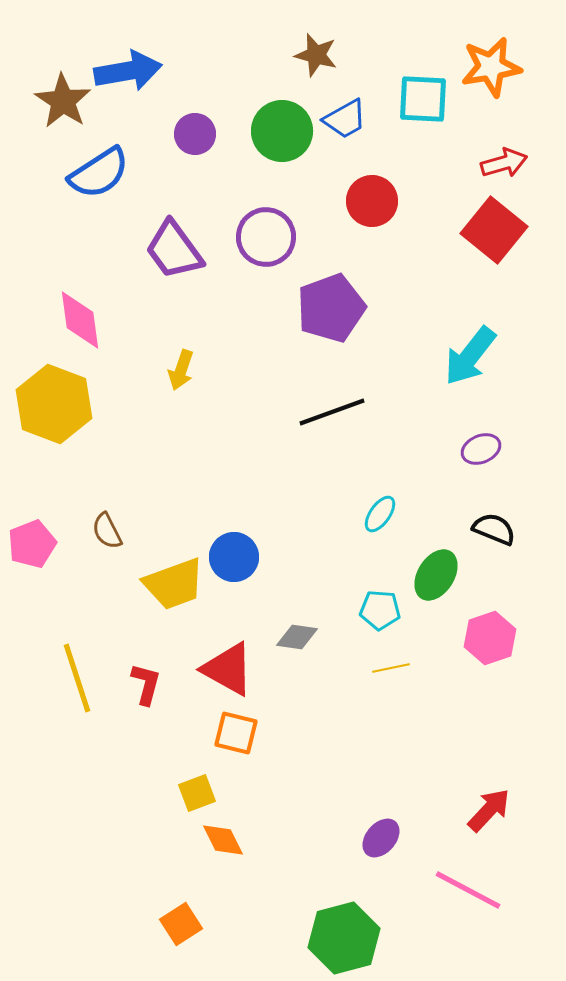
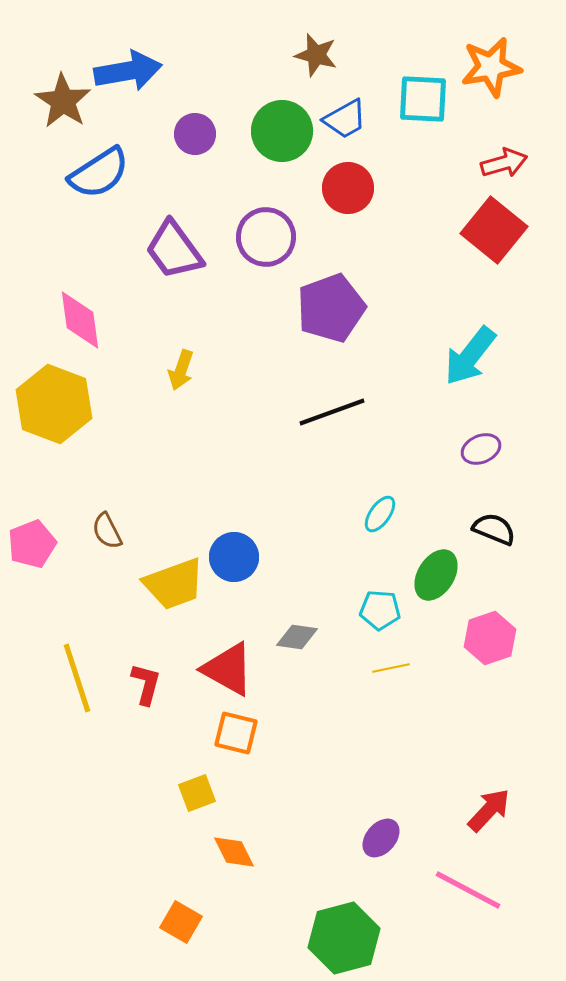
red circle at (372, 201): moved 24 px left, 13 px up
orange diamond at (223, 840): moved 11 px right, 12 px down
orange square at (181, 924): moved 2 px up; rotated 27 degrees counterclockwise
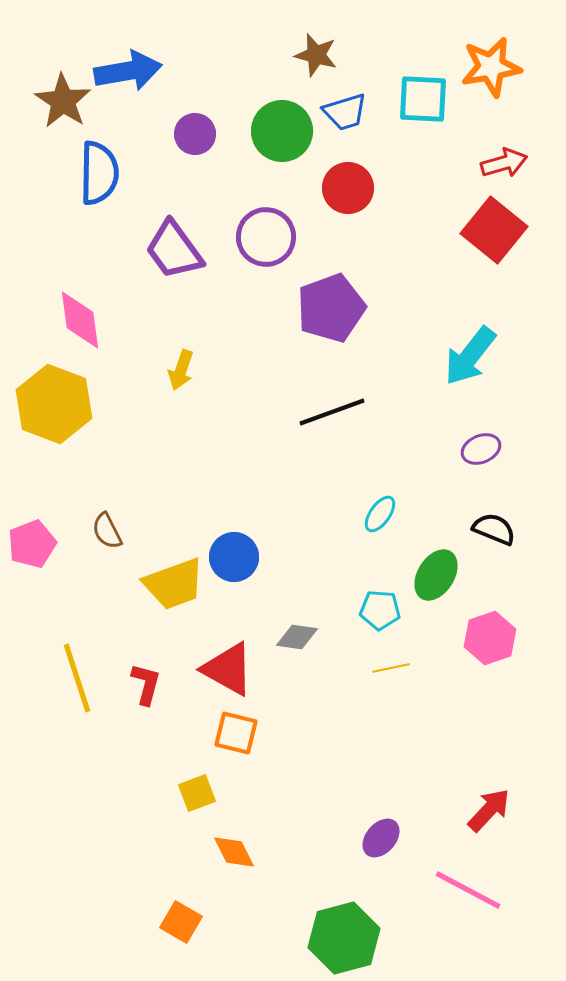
blue trapezoid at (345, 119): moved 7 px up; rotated 12 degrees clockwise
blue semicircle at (99, 173): rotated 56 degrees counterclockwise
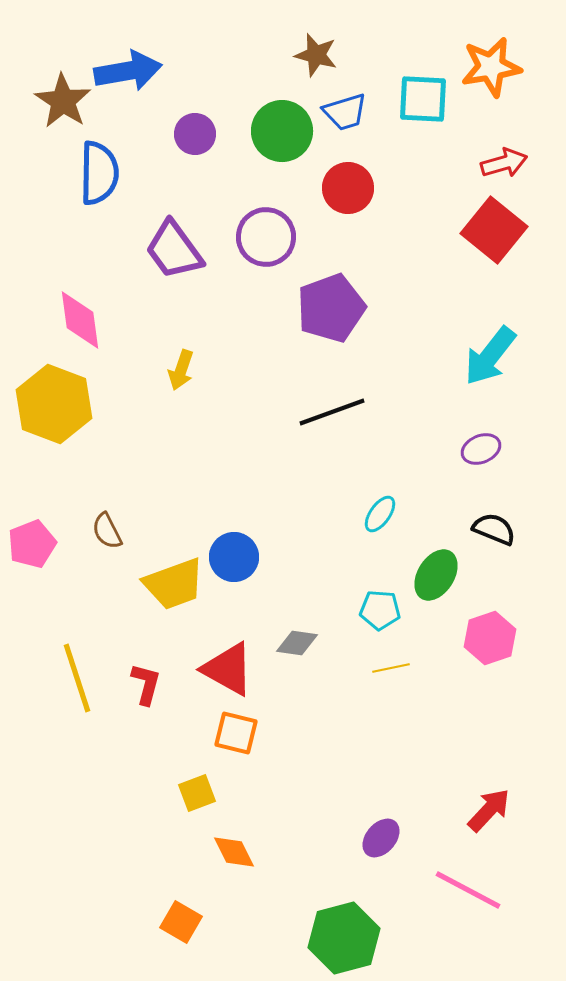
cyan arrow at (470, 356): moved 20 px right
gray diamond at (297, 637): moved 6 px down
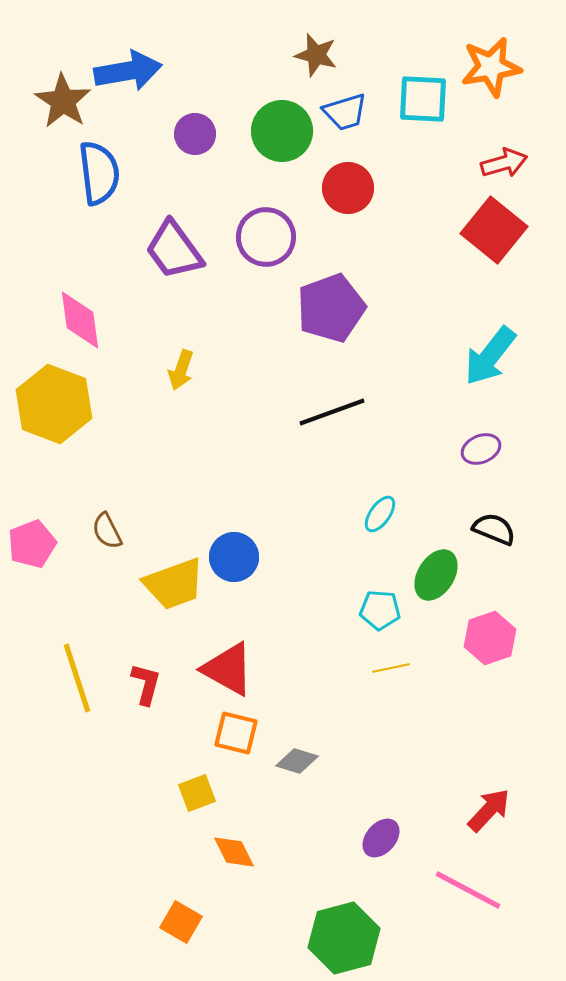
blue semicircle at (99, 173): rotated 8 degrees counterclockwise
gray diamond at (297, 643): moved 118 px down; rotated 9 degrees clockwise
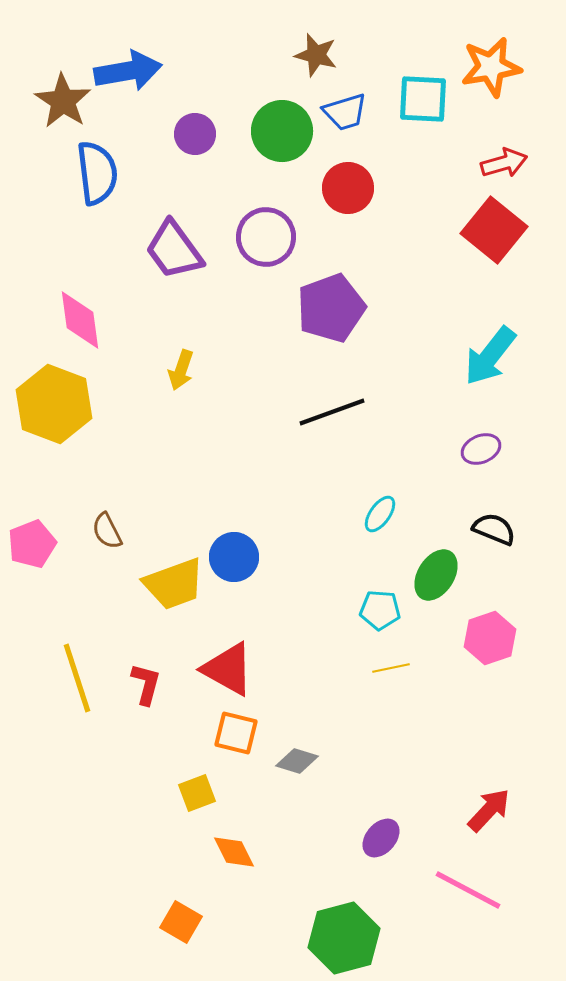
blue semicircle at (99, 173): moved 2 px left
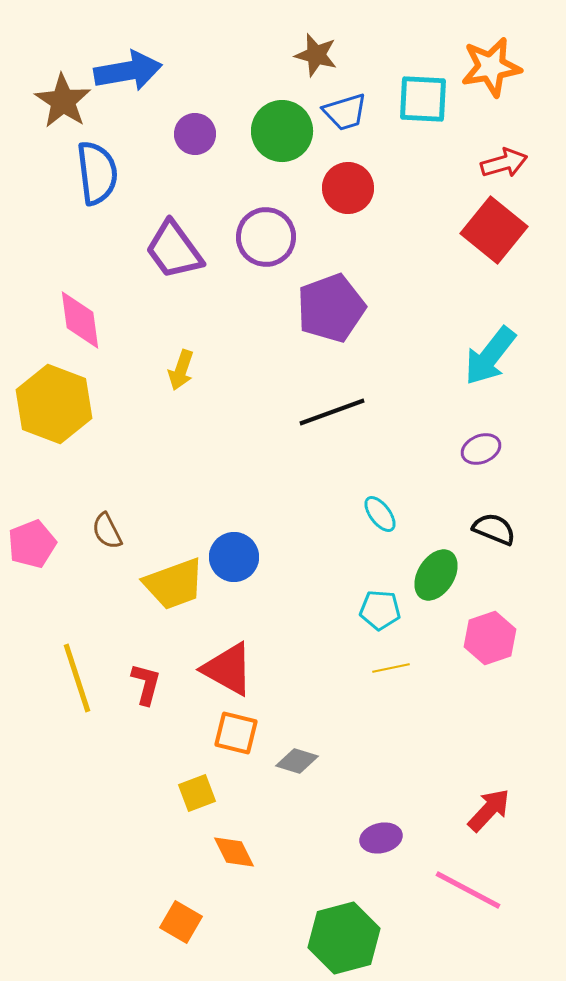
cyan ellipse at (380, 514): rotated 72 degrees counterclockwise
purple ellipse at (381, 838): rotated 36 degrees clockwise
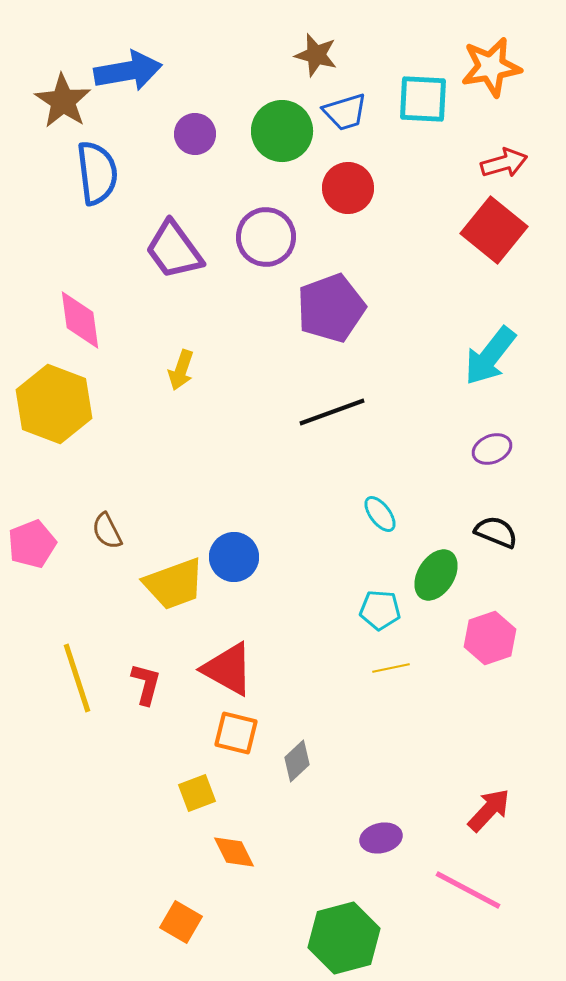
purple ellipse at (481, 449): moved 11 px right
black semicircle at (494, 529): moved 2 px right, 3 px down
gray diamond at (297, 761): rotated 60 degrees counterclockwise
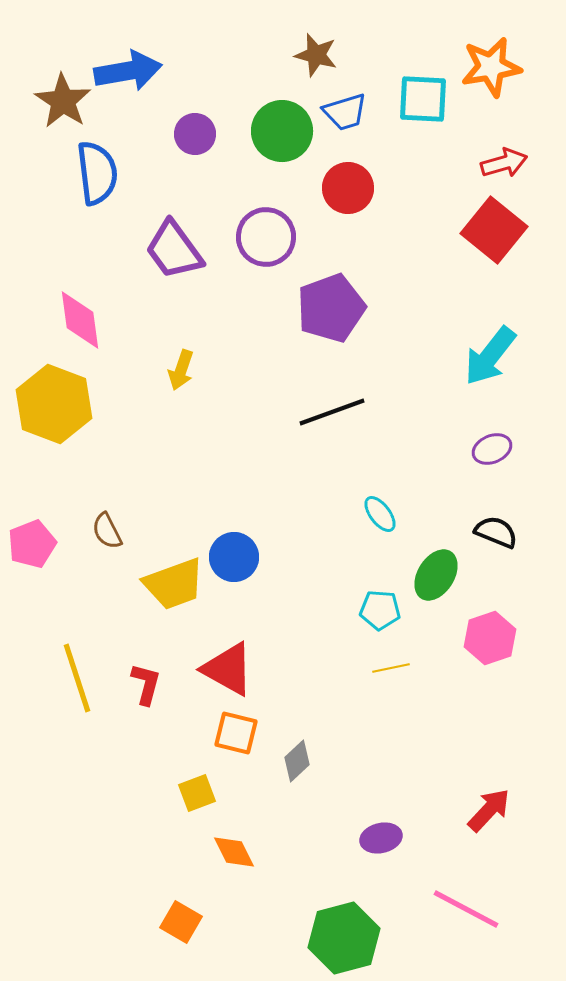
pink line at (468, 890): moved 2 px left, 19 px down
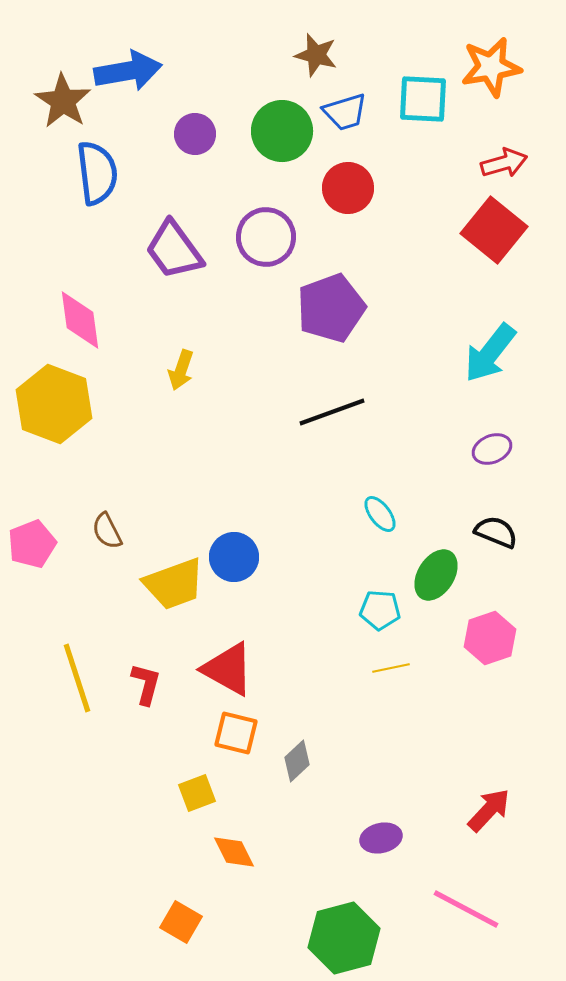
cyan arrow at (490, 356): moved 3 px up
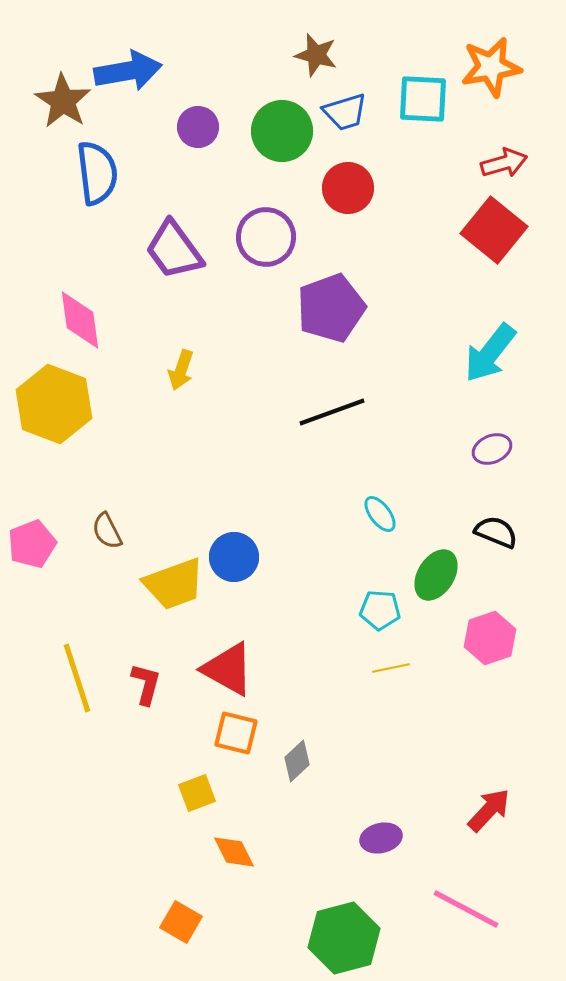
purple circle at (195, 134): moved 3 px right, 7 px up
